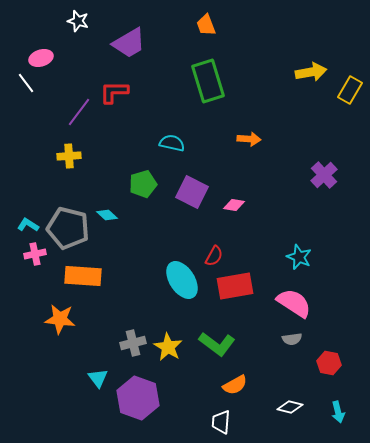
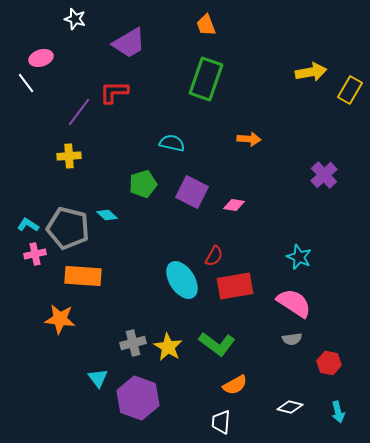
white star: moved 3 px left, 2 px up
green rectangle: moved 2 px left, 2 px up; rotated 36 degrees clockwise
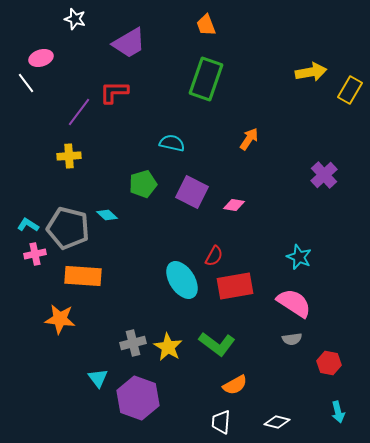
orange arrow: rotated 60 degrees counterclockwise
white diamond: moved 13 px left, 15 px down
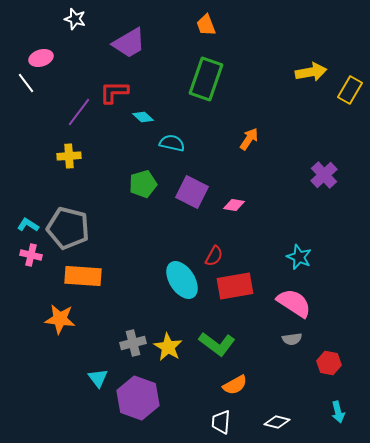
cyan diamond: moved 36 px right, 98 px up
pink cross: moved 4 px left, 1 px down; rotated 25 degrees clockwise
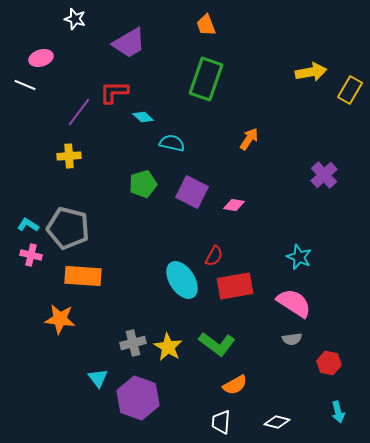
white line: moved 1 px left, 2 px down; rotated 30 degrees counterclockwise
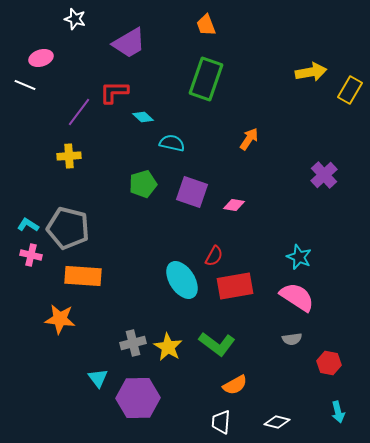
purple square: rotated 8 degrees counterclockwise
pink semicircle: moved 3 px right, 6 px up
purple hexagon: rotated 21 degrees counterclockwise
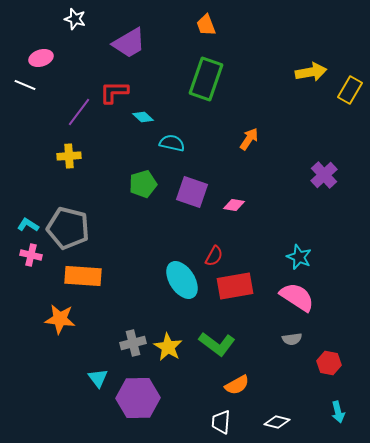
orange semicircle: moved 2 px right
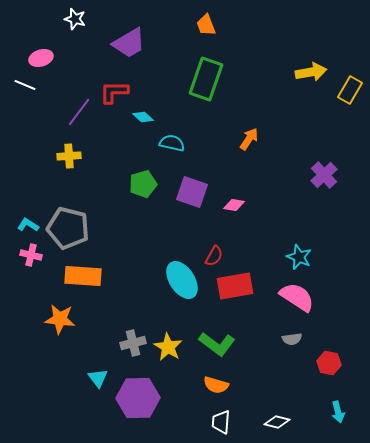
orange semicircle: moved 21 px left; rotated 45 degrees clockwise
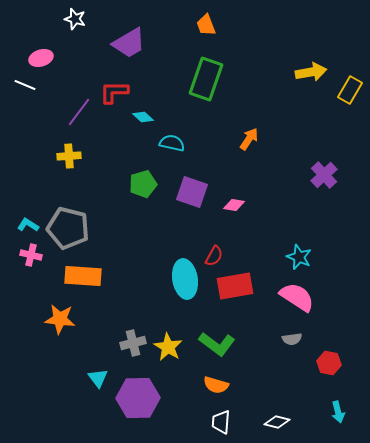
cyan ellipse: moved 3 px right, 1 px up; rotated 24 degrees clockwise
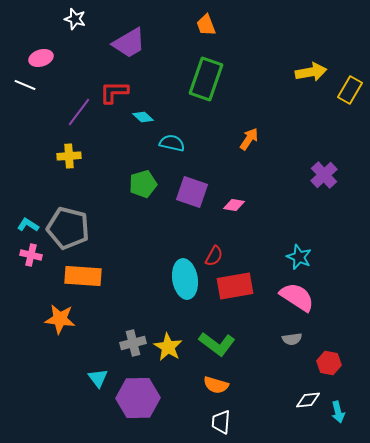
white diamond: moved 31 px right, 22 px up; rotated 20 degrees counterclockwise
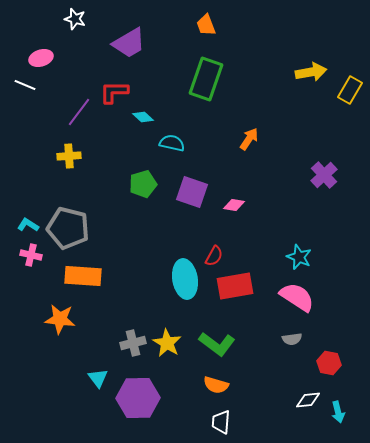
yellow star: moved 1 px left, 4 px up
